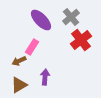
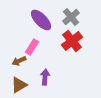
red cross: moved 9 px left, 1 px down
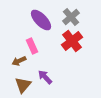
pink rectangle: moved 1 px up; rotated 56 degrees counterclockwise
purple arrow: rotated 49 degrees counterclockwise
brown triangle: moved 4 px right; rotated 18 degrees counterclockwise
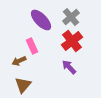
purple arrow: moved 24 px right, 10 px up
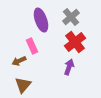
purple ellipse: rotated 25 degrees clockwise
red cross: moved 3 px right, 1 px down
purple arrow: rotated 63 degrees clockwise
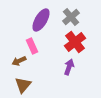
purple ellipse: rotated 50 degrees clockwise
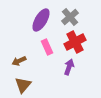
gray cross: moved 1 px left
red cross: rotated 10 degrees clockwise
pink rectangle: moved 15 px right, 1 px down
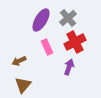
gray cross: moved 2 px left, 1 px down
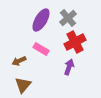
pink rectangle: moved 6 px left, 2 px down; rotated 35 degrees counterclockwise
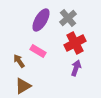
red cross: moved 1 px down
pink rectangle: moved 3 px left, 2 px down
brown arrow: rotated 80 degrees clockwise
purple arrow: moved 7 px right, 1 px down
brown triangle: moved 1 px down; rotated 18 degrees clockwise
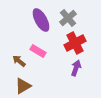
purple ellipse: rotated 60 degrees counterclockwise
brown arrow: rotated 16 degrees counterclockwise
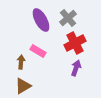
brown arrow: moved 2 px right, 1 px down; rotated 56 degrees clockwise
